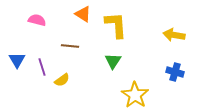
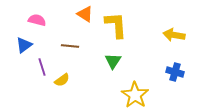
orange triangle: moved 2 px right
blue triangle: moved 7 px right, 15 px up; rotated 24 degrees clockwise
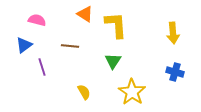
yellow arrow: moved 1 px left, 2 px up; rotated 105 degrees counterclockwise
yellow semicircle: moved 22 px right, 12 px down; rotated 84 degrees counterclockwise
yellow star: moved 3 px left, 3 px up
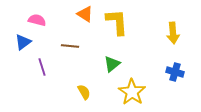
yellow L-shape: moved 1 px right, 3 px up
blue triangle: moved 1 px left, 3 px up
green triangle: moved 1 px left, 3 px down; rotated 18 degrees clockwise
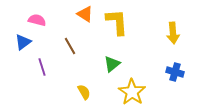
brown line: rotated 54 degrees clockwise
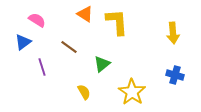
pink semicircle: rotated 18 degrees clockwise
brown line: moved 1 px left, 1 px down; rotated 24 degrees counterclockwise
green triangle: moved 10 px left
blue cross: moved 3 px down
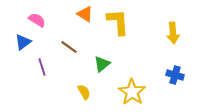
yellow L-shape: moved 1 px right
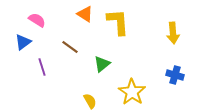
brown line: moved 1 px right
yellow semicircle: moved 6 px right, 9 px down
